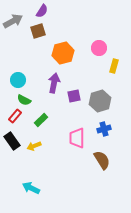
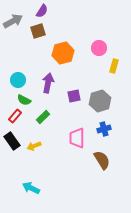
purple arrow: moved 6 px left
green rectangle: moved 2 px right, 3 px up
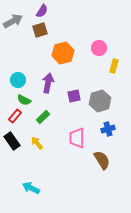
brown square: moved 2 px right, 1 px up
blue cross: moved 4 px right
yellow arrow: moved 3 px right, 3 px up; rotated 72 degrees clockwise
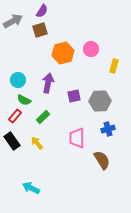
pink circle: moved 8 px left, 1 px down
gray hexagon: rotated 15 degrees clockwise
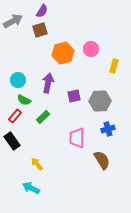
yellow arrow: moved 21 px down
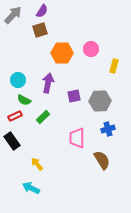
gray arrow: moved 6 px up; rotated 18 degrees counterclockwise
orange hexagon: moved 1 px left; rotated 15 degrees clockwise
red rectangle: rotated 24 degrees clockwise
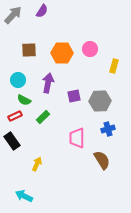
brown square: moved 11 px left, 20 px down; rotated 14 degrees clockwise
pink circle: moved 1 px left
yellow arrow: rotated 64 degrees clockwise
cyan arrow: moved 7 px left, 8 px down
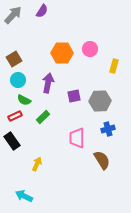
brown square: moved 15 px left, 9 px down; rotated 28 degrees counterclockwise
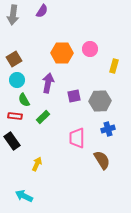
gray arrow: rotated 144 degrees clockwise
cyan circle: moved 1 px left
green semicircle: rotated 32 degrees clockwise
red rectangle: rotated 32 degrees clockwise
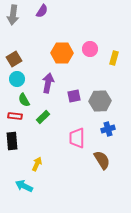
yellow rectangle: moved 8 px up
cyan circle: moved 1 px up
black rectangle: rotated 30 degrees clockwise
cyan arrow: moved 10 px up
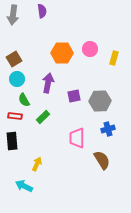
purple semicircle: rotated 40 degrees counterclockwise
